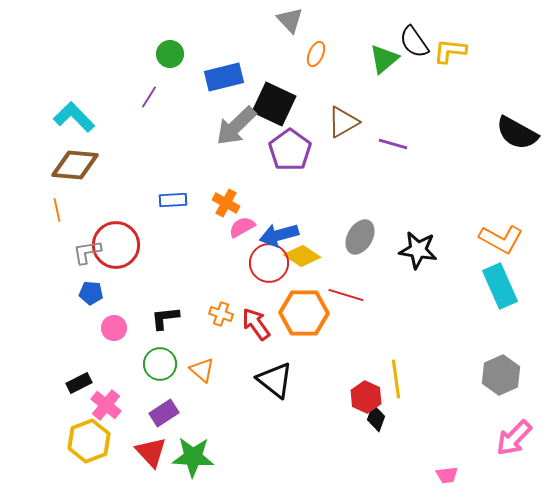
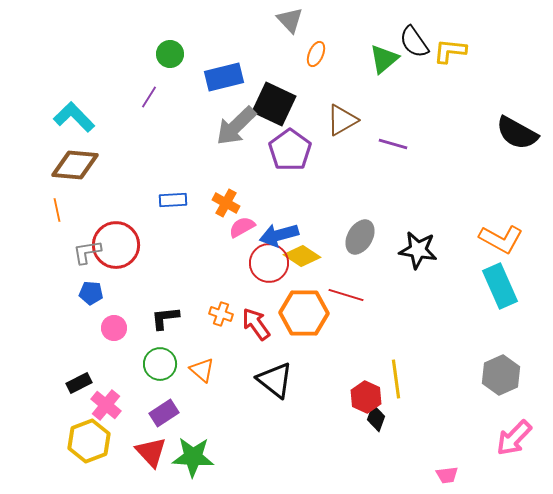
brown triangle at (343, 122): moved 1 px left, 2 px up
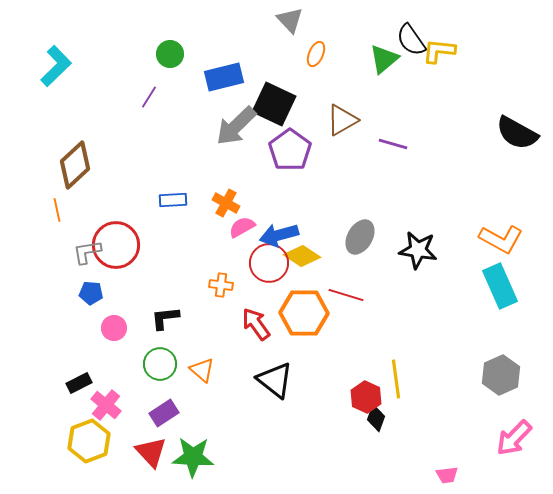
black semicircle at (414, 42): moved 3 px left, 2 px up
yellow L-shape at (450, 51): moved 11 px left
cyan L-shape at (74, 117): moved 18 px left, 51 px up; rotated 90 degrees clockwise
brown diamond at (75, 165): rotated 48 degrees counterclockwise
orange cross at (221, 314): moved 29 px up; rotated 10 degrees counterclockwise
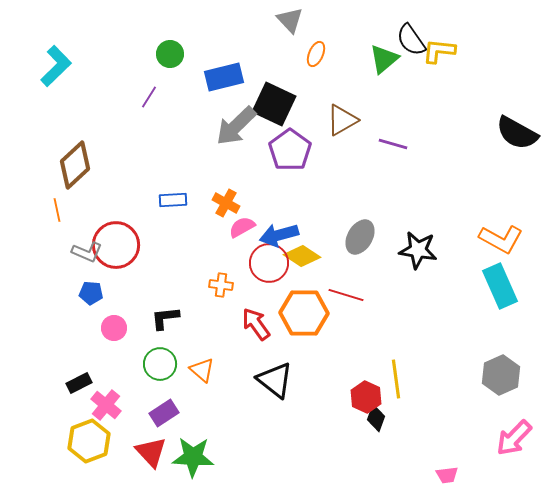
gray L-shape at (87, 252): rotated 148 degrees counterclockwise
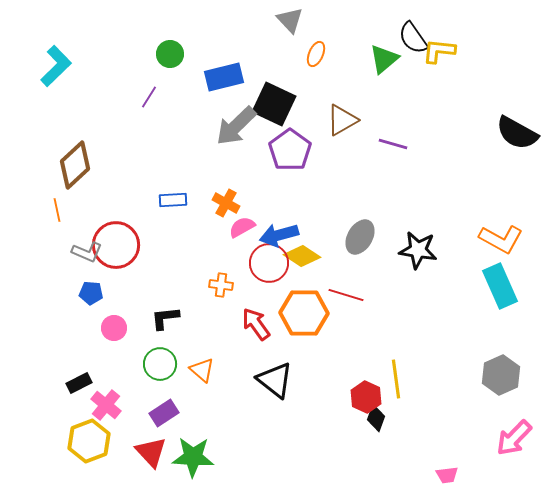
black semicircle at (411, 40): moved 2 px right, 2 px up
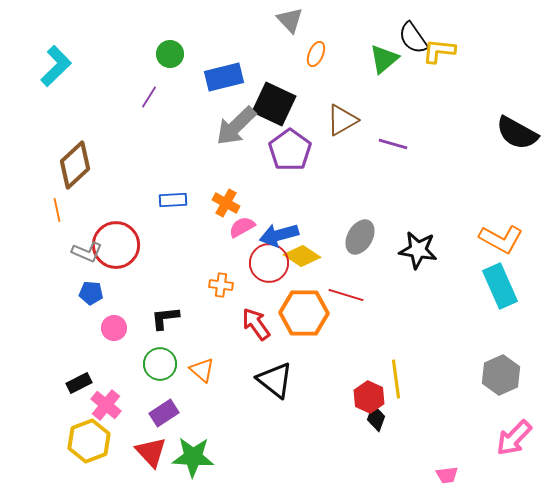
red hexagon at (366, 397): moved 3 px right
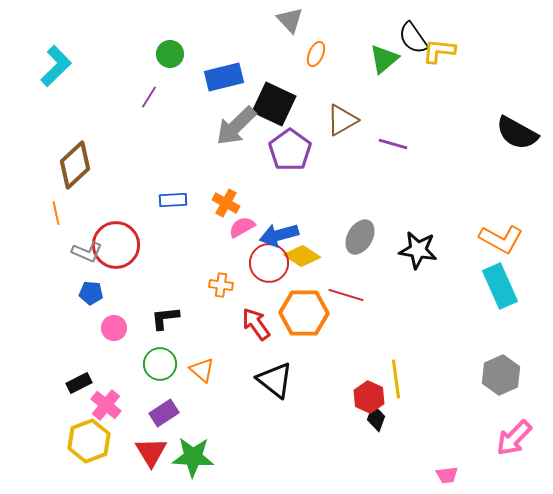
orange line at (57, 210): moved 1 px left, 3 px down
red triangle at (151, 452): rotated 12 degrees clockwise
